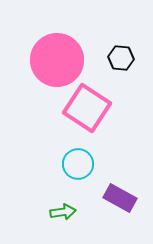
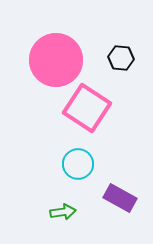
pink circle: moved 1 px left
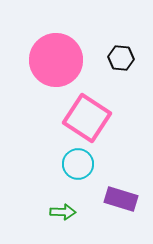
pink square: moved 10 px down
purple rectangle: moved 1 px right, 1 px down; rotated 12 degrees counterclockwise
green arrow: rotated 10 degrees clockwise
